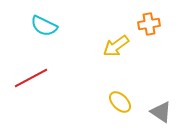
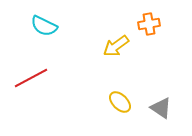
gray triangle: moved 4 px up
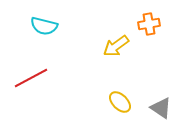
cyan semicircle: rotated 12 degrees counterclockwise
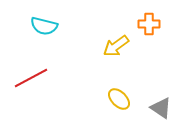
orange cross: rotated 10 degrees clockwise
yellow ellipse: moved 1 px left, 3 px up
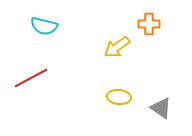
yellow arrow: moved 1 px right, 1 px down
yellow ellipse: moved 2 px up; rotated 40 degrees counterclockwise
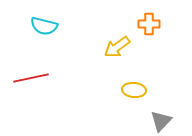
red line: rotated 16 degrees clockwise
yellow ellipse: moved 15 px right, 7 px up
gray triangle: moved 13 px down; rotated 40 degrees clockwise
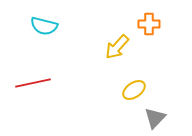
yellow arrow: rotated 12 degrees counterclockwise
red line: moved 2 px right, 5 px down
yellow ellipse: rotated 40 degrees counterclockwise
gray triangle: moved 6 px left, 3 px up
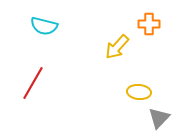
red line: rotated 48 degrees counterclockwise
yellow ellipse: moved 5 px right, 2 px down; rotated 40 degrees clockwise
gray triangle: moved 4 px right
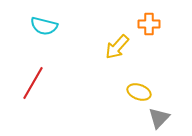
yellow ellipse: rotated 15 degrees clockwise
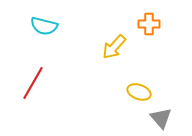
yellow arrow: moved 3 px left
gray triangle: moved 2 px right; rotated 25 degrees counterclockwise
